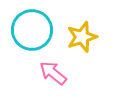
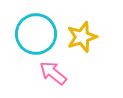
cyan circle: moved 4 px right, 4 px down
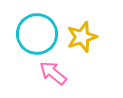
cyan circle: moved 1 px right
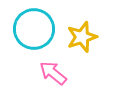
cyan circle: moved 3 px left, 5 px up
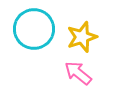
pink arrow: moved 25 px right
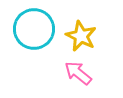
yellow star: moved 1 px left, 1 px up; rotated 28 degrees counterclockwise
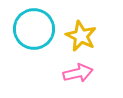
pink arrow: rotated 128 degrees clockwise
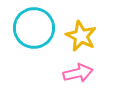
cyan circle: moved 1 px up
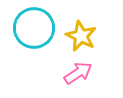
pink arrow: rotated 20 degrees counterclockwise
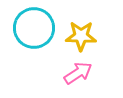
yellow star: rotated 24 degrees counterclockwise
